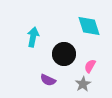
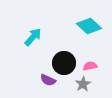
cyan diamond: rotated 30 degrees counterclockwise
cyan arrow: rotated 30 degrees clockwise
black circle: moved 9 px down
pink semicircle: rotated 48 degrees clockwise
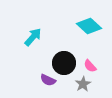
pink semicircle: rotated 120 degrees counterclockwise
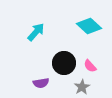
cyan arrow: moved 3 px right, 5 px up
purple semicircle: moved 7 px left, 3 px down; rotated 35 degrees counterclockwise
gray star: moved 1 px left, 3 px down
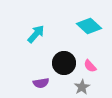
cyan arrow: moved 2 px down
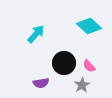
pink semicircle: moved 1 px left
gray star: moved 2 px up
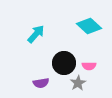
pink semicircle: rotated 48 degrees counterclockwise
gray star: moved 4 px left, 2 px up
